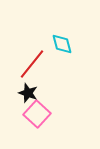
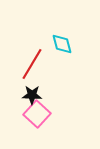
red line: rotated 8 degrees counterclockwise
black star: moved 4 px right, 2 px down; rotated 18 degrees counterclockwise
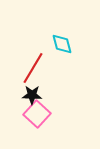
red line: moved 1 px right, 4 px down
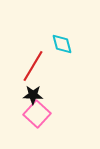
red line: moved 2 px up
black star: moved 1 px right
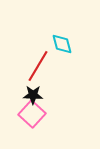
red line: moved 5 px right
pink square: moved 5 px left
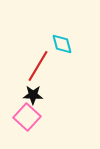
pink square: moved 5 px left, 3 px down
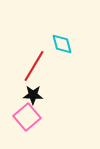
red line: moved 4 px left
pink square: rotated 8 degrees clockwise
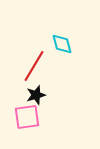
black star: moved 3 px right; rotated 18 degrees counterclockwise
pink square: rotated 32 degrees clockwise
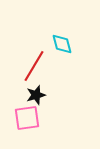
pink square: moved 1 px down
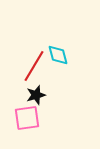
cyan diamond: moved 4 px left, 11 px down
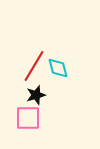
cyan diamond: moved 13 px down
pink square: moved 1 px right; rotated 8 degrees clockwise
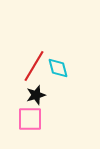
pink square: moved 2 px right, 1 px down
